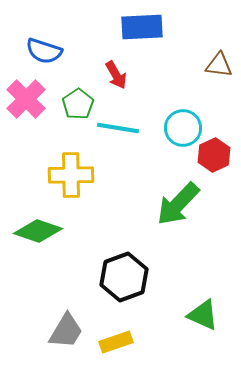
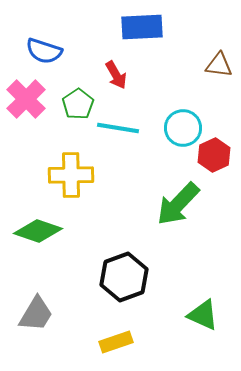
gray trapezoid: moved 30 px left, 17 px up
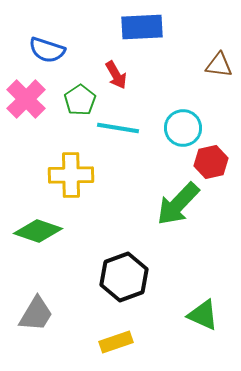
blue semicircle: moved 3 px right, 1 px up
green pentagon: moved 2 px right, 4 px up
red hexagon: moved 3 px left, 7 px down; rotated 12 degrees clockwise
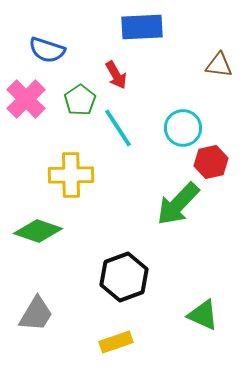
cyan line: rotated 48 degrees clockwise
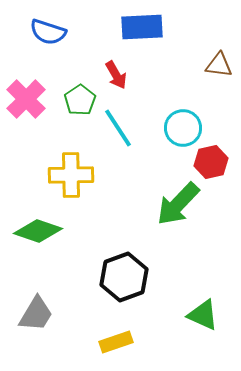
blue semicircle: moved 1 px right, 18 px up
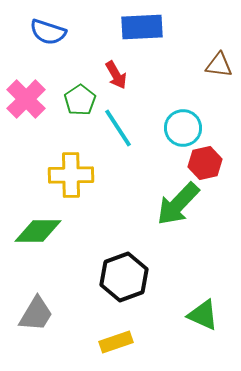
red hexagon: moved 6 px left, 1 px down
green diamond: rotated 18 degrees counterclockwise
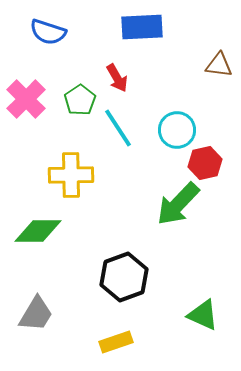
red arrow: moved 1 px right, 3 px down
cyan circle: moved 6 px left, 2 px down
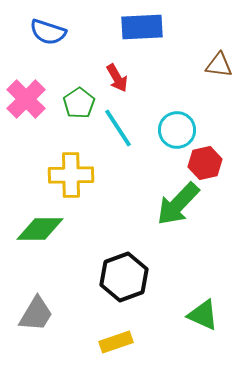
green pentagon: moved 1 px left, 3 px down
green diamond: moved 2 px right, 2 px up
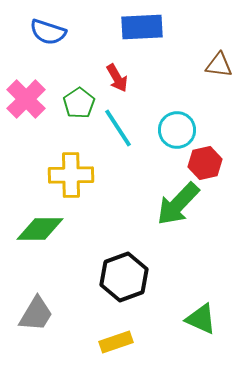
green triangle: moved 2 px left, 4 px down
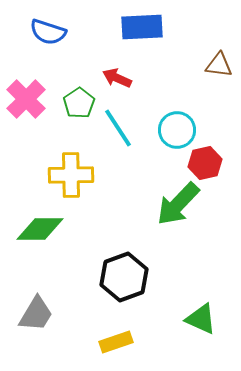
red arrow: rotated 144 degrees clockwise
